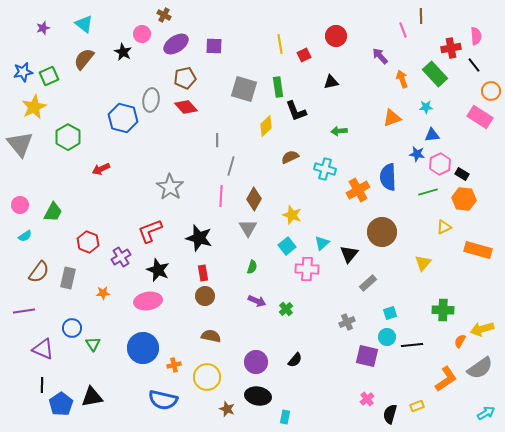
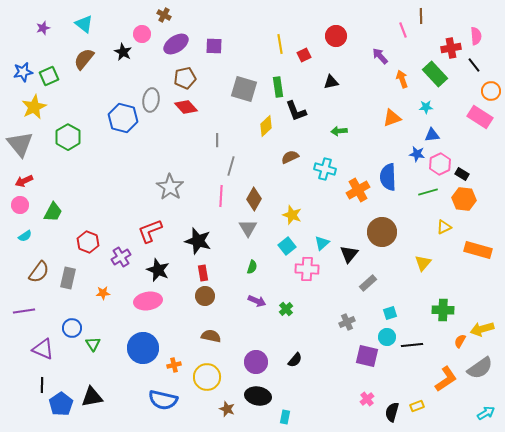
red arrow at (101, 169): moved 77 px left, 12 px down
black star at (199, 238): moved 1 px left, 3 px down
black semicircle at (390, 414): moved 2 px right, 2 px up
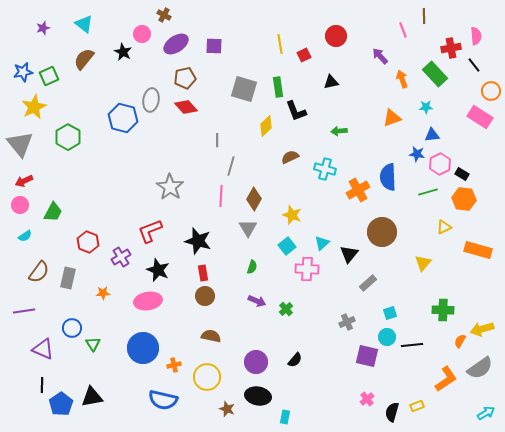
brown line at (421, 16): moved 3 px right
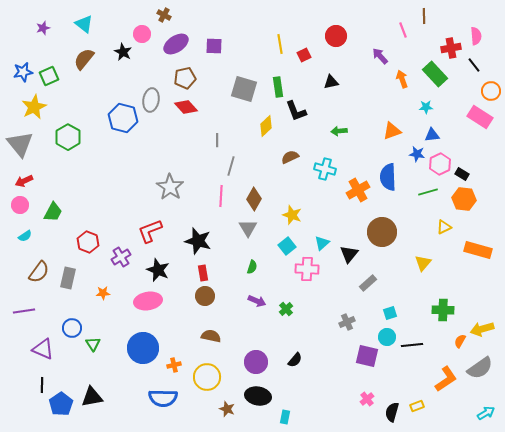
orange triangle at (392, 118): moved 13 px down
blue semicircle at (163, 400): moved 2 px up; rotated 12 degrees counterclockwise
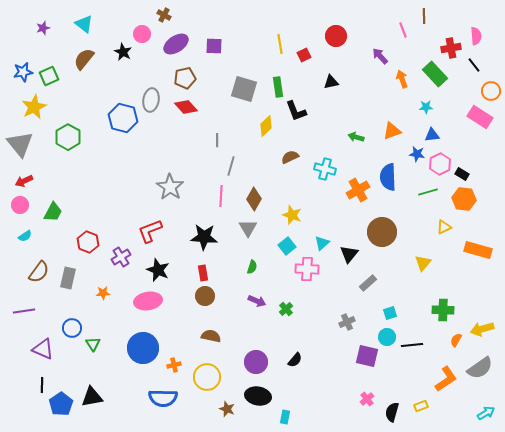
green arrow at (339, 131): moved 17 px right, 6 px down; rotated 21 degrees clockwise
black star at (198, 241): moved 6 px right, 4 px up; rotated 12 degrees counterclockwise
orange semicircle at (460, 341): moved 4 px left, 1 px up
yellow rectangle at (417, 406): moved 4 px right
